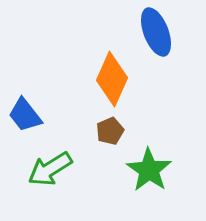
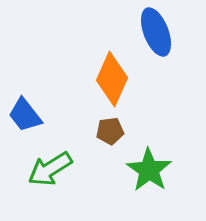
brown pentagon: rotated 16 degrees clockwise
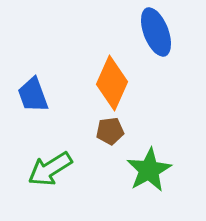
orange diamond: moved 4 px down
blue trapezoid: moved 8 px right, 20 px up; rotated 18 degrees clockwise
green star: rotated 9 degrees clockwise
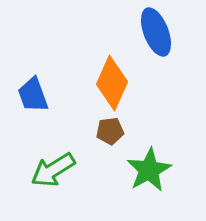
green arrow: moved 3 px right, 1 px down
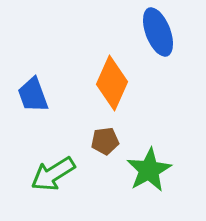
blue ellipse: moved 2 px right
brown pentagon: moved 5 px left, 10 px down
green arrow: moved 4 px down
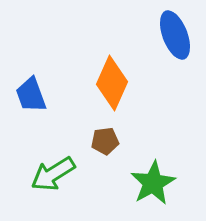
blue ellipse: moved 17 px right, 3 px down
blue trapezoid: moved 2 px left
green star: moved 4 px right, 13 px down
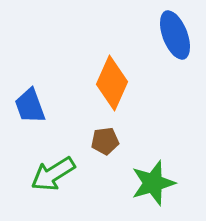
blue trapezoid: moved 1 px left, 11 px down
green star: rotated 12 degrees clockwise
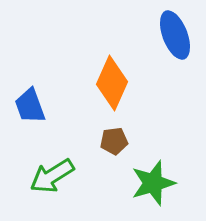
brown pentagon: moved 9 px right
green arrow: moved 1 px left, 2 px down
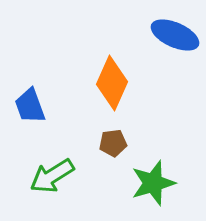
blue ellipse: rotated 45 degrees counterclockwise
brown pentagon: moved 1 px left, 2 px down
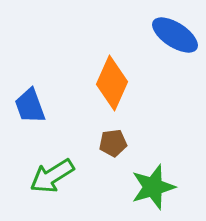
blue ellipse: rotated 9 degrees clockwise
green star: moved 4 px down
